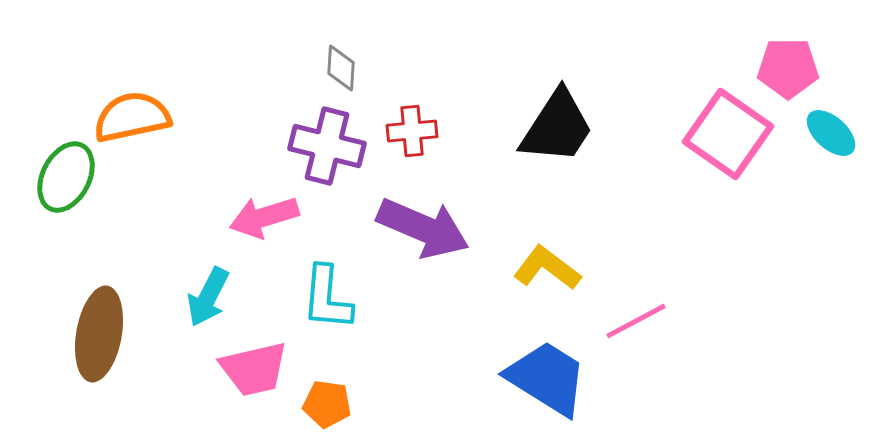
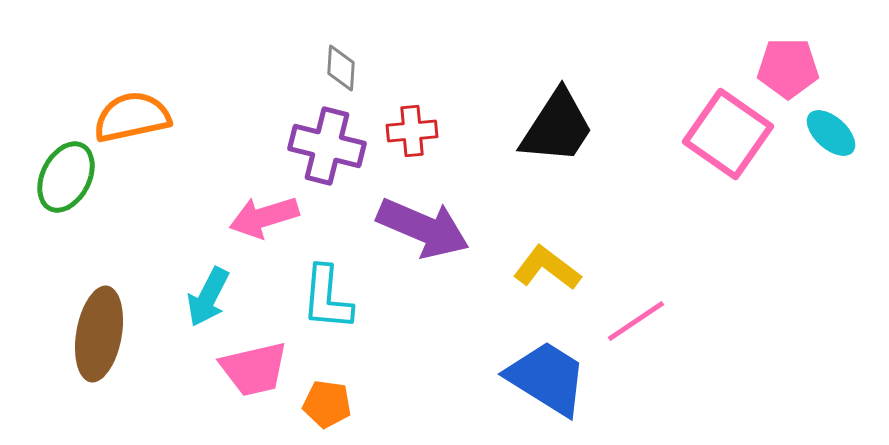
pink line: rotated 6 degrees counterclockwise
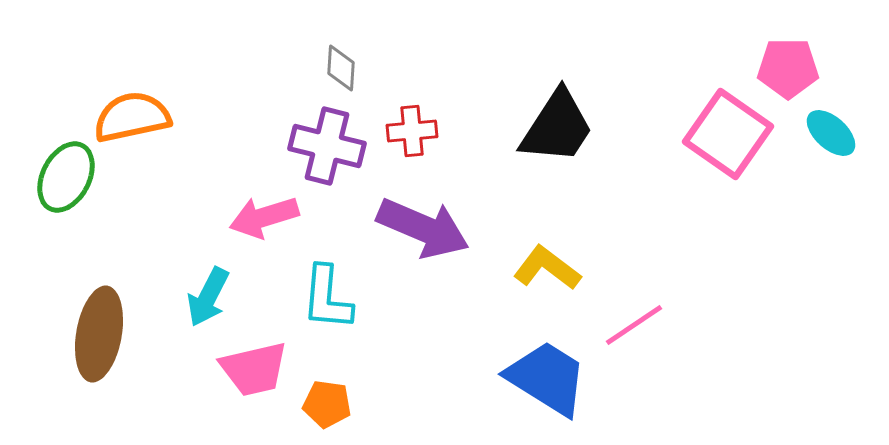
pink line: moved 2 px left, 4 px down
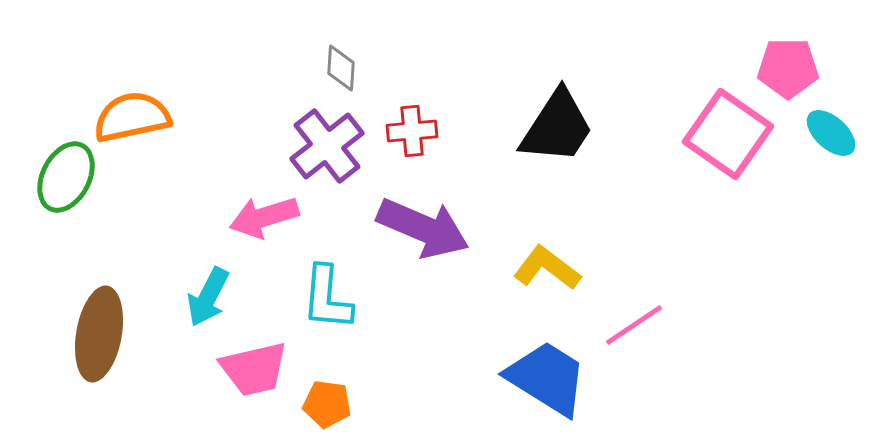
purple cross: rotated 38 degrees clockwise
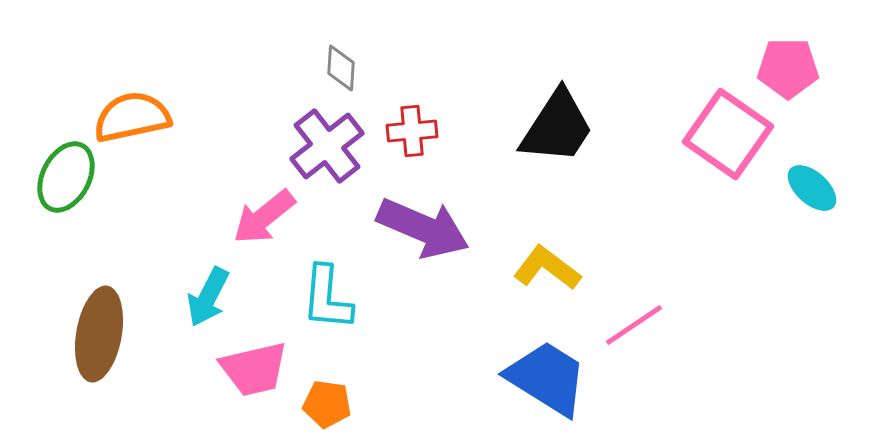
cyan ellipse: moved 19 px left, 55 px down
pink arrow: rotated 22 degrees counterclockwise
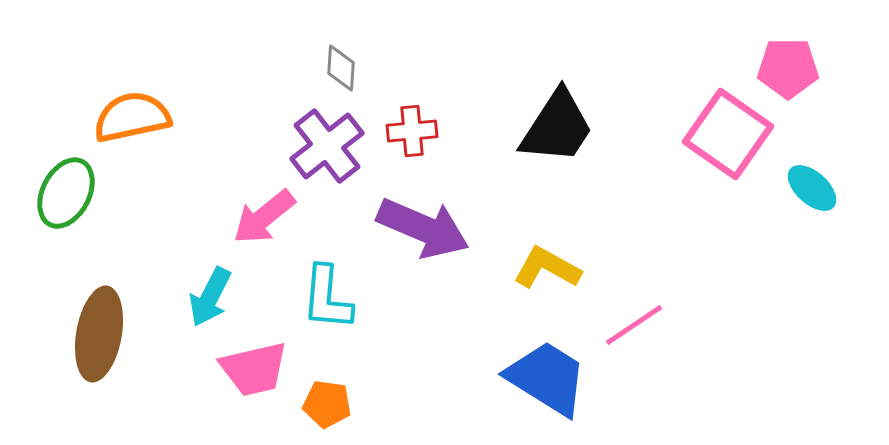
green ellipse: moved 16 px down
yellow L-shape: rotated 8 degrees counterclockwise
cyan arrow: moved 2 px right
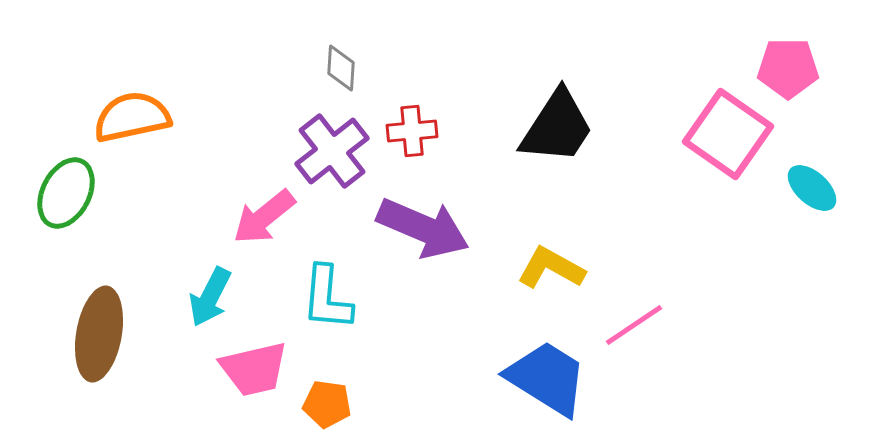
purple cross: moved 5 px right, 5 px down
yellow L-shape: moved 4 px right
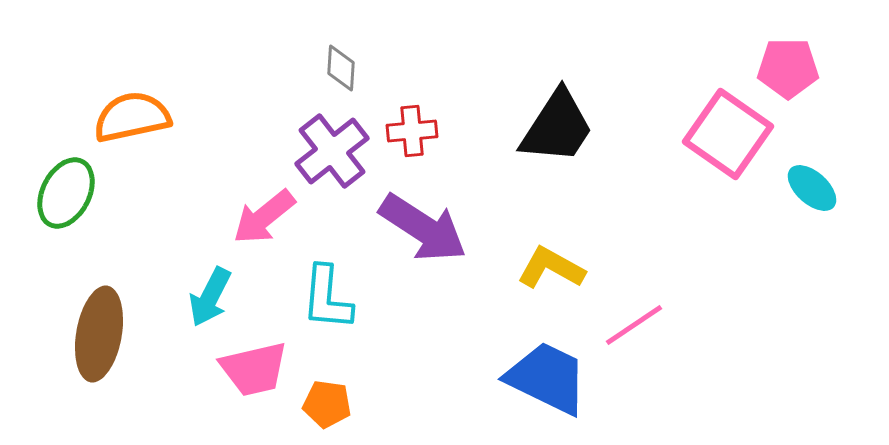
purple arrow: rotated 10 degrees clockwise
blue trapezoid: rotated 6 degrees counterclockwise
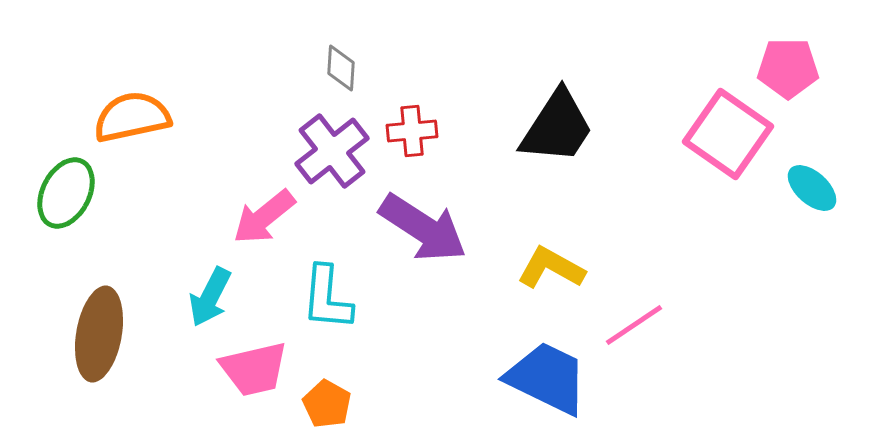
orange pentagon: rotated 21 degrees clockwise
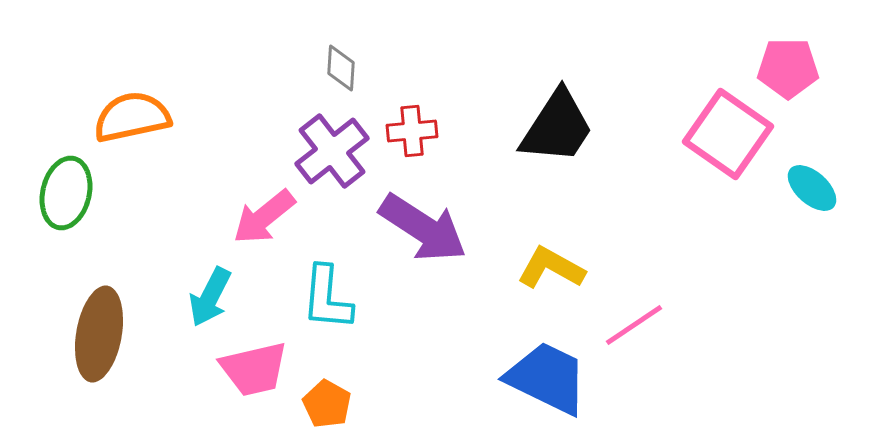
green ellipse: rotated 14 degrees counterclockwise
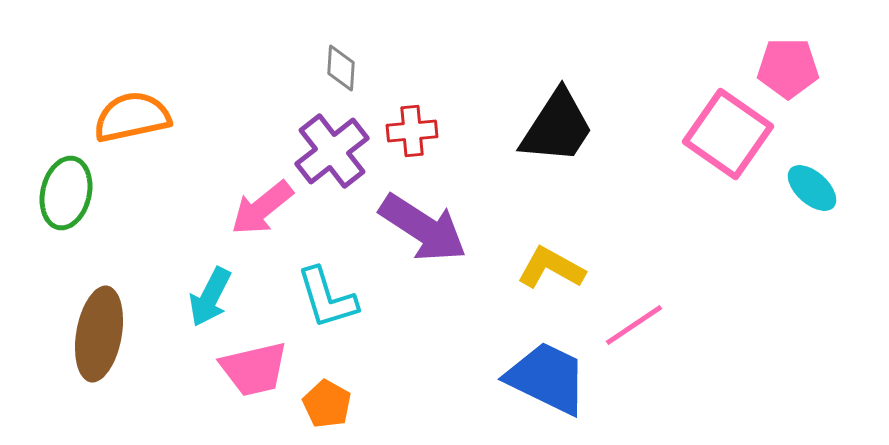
pink arrow: moved 2 px left, 9 px up
cyan L-shape: rotated 22 degrees counterclockwise
